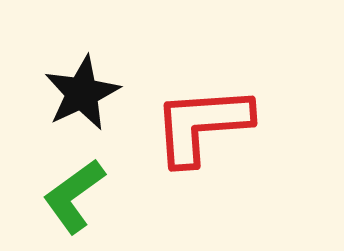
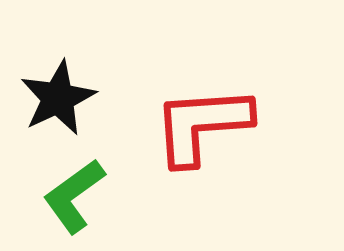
black star: moved 24 px left, 5 px down
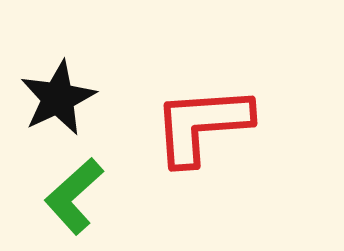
green L-shape: rotated 6 degrees counterclockwise
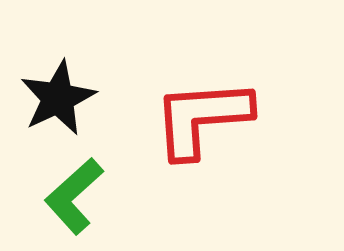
red L-shape: moved 7 px up
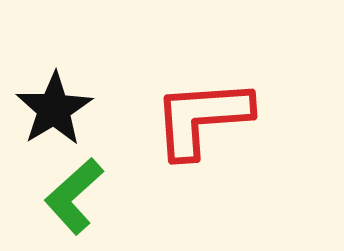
black star: moved 4 px left, 11 px down; rotated 6 degrees counterclockwise
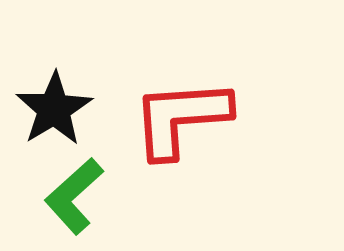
red L-shape: moved 21 px left
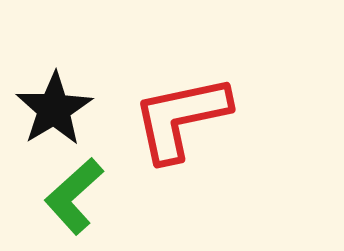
red L-shape: rotated 8 degrees counterclockwise
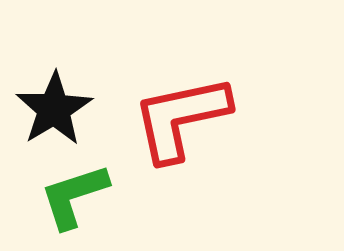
green L-shape: rotated 24 degrees clockwise
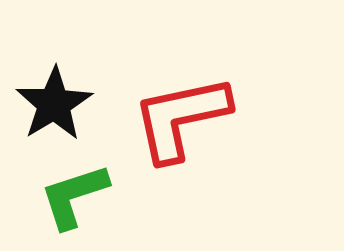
black star: moved 5 px up
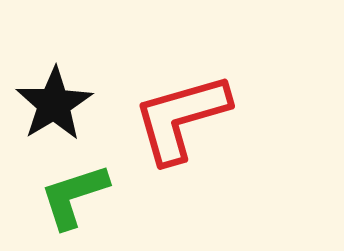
red L-shape: rotated 4 degrees counterclockwise
